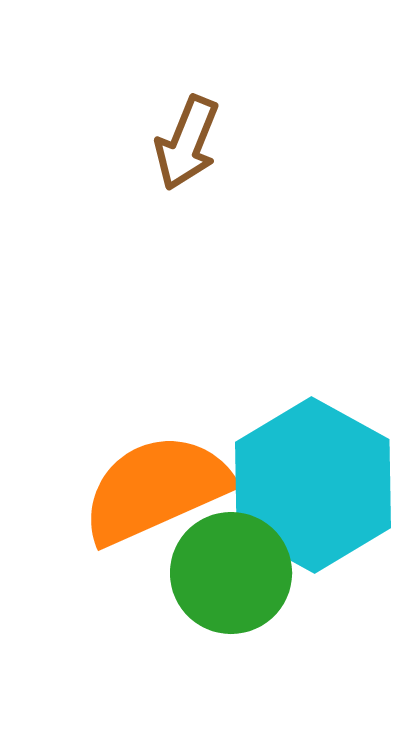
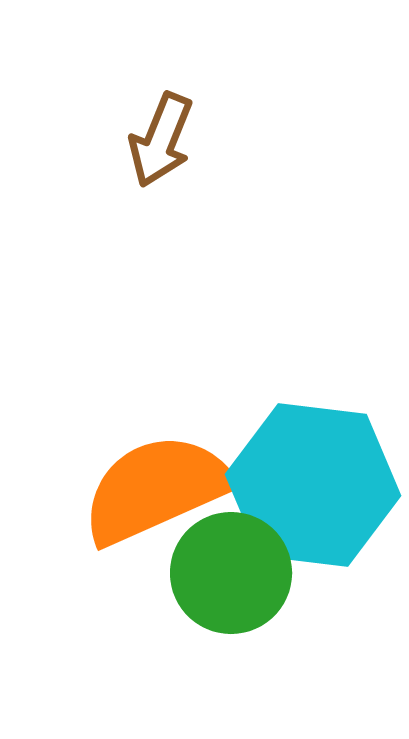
brown arrow: moved 26 px left, 3 px up
cyan hexagon: rotated 22 degrees counterclockwise
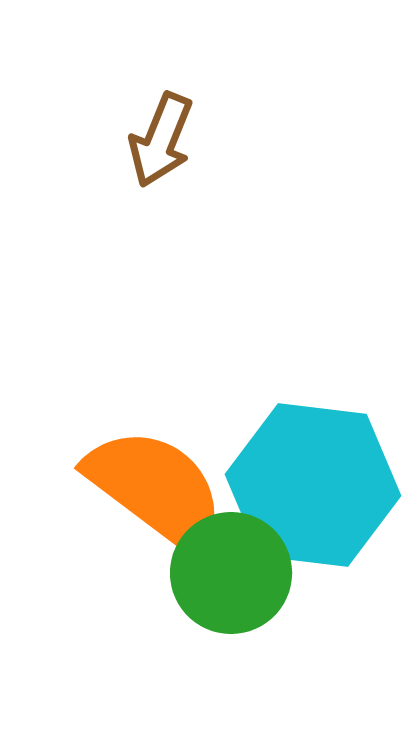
orange semicircle: rotated 61 degrees clockwise
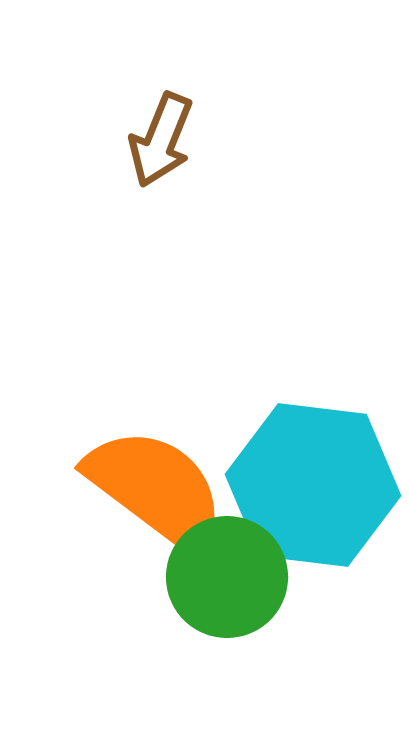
green circle: moved 4 px left, 4 px down
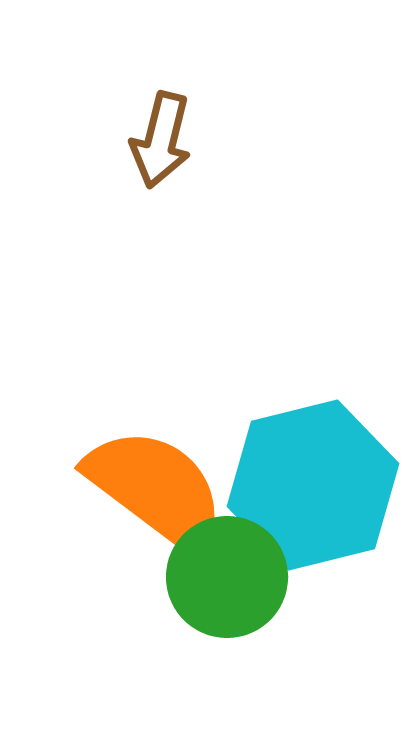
brown arrow: rotated 8 degrees counterclockwise
cyan hexagon: rotated 21 degrees counterclockwise
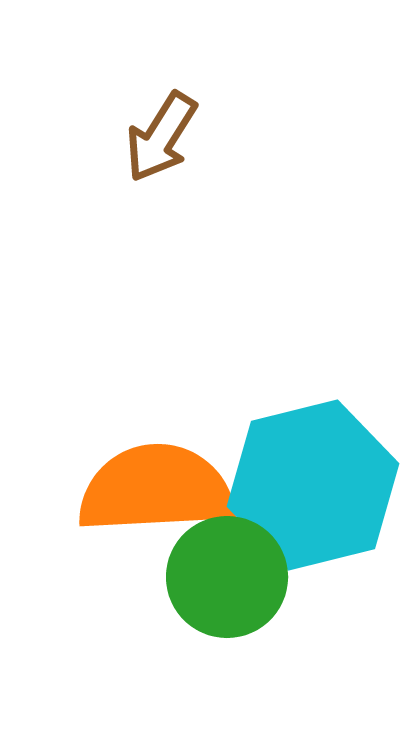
brown arrow: moved 3 px up; rotated 18 degrees clockwise
orange semicircle: rotated 40 degrees counterclockwise
